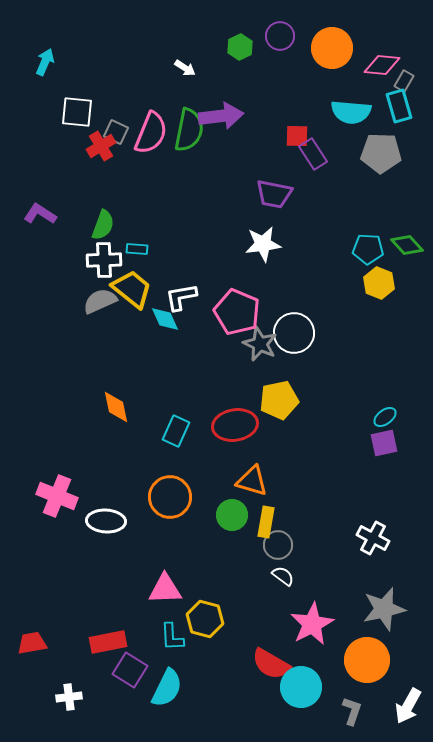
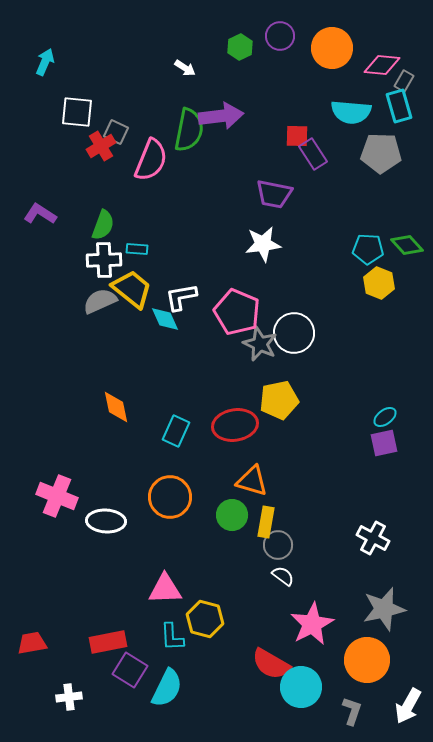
pink semicircle at (151, 133): moved 27 px down
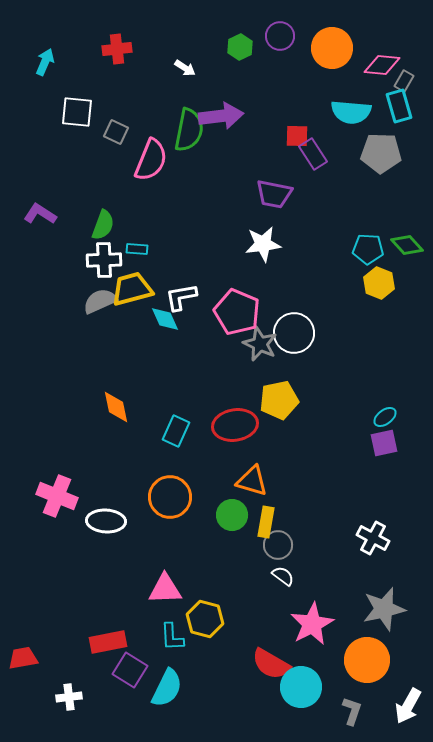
red cross at (101, 146): moved 16 px right, 97 px up; rotated 24 degrees clockwise
yellow trapezoid at (132, 289): rotated 54 degrees counterclockwise
red trapezoid at (32, 643): moved 9 px left, 15 px down
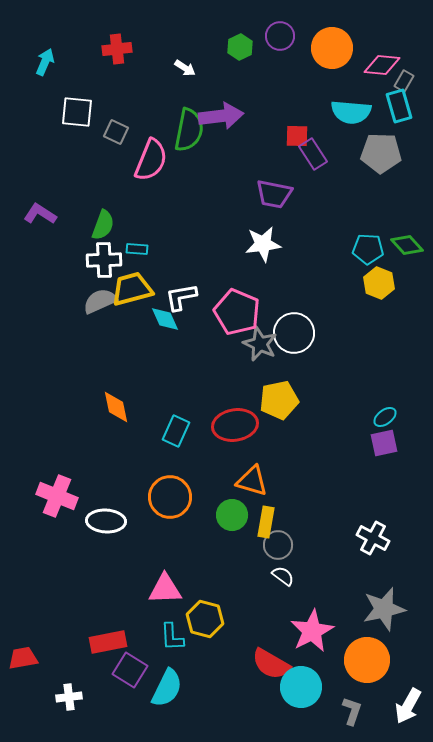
pink star at (312, 624): moved 7 px down
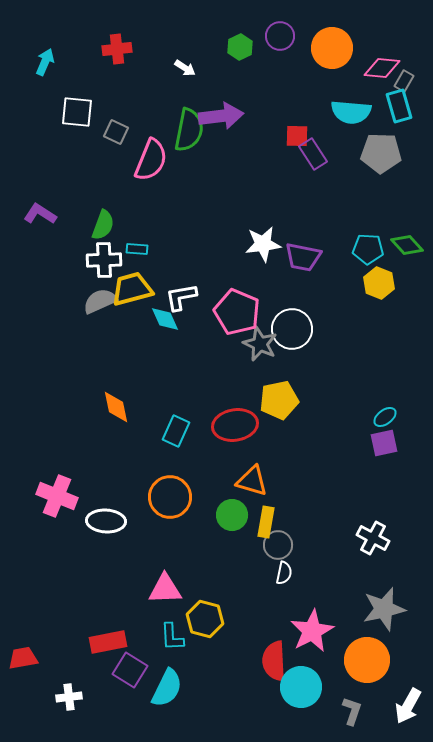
pink diamond at (382, 65): moved 3 px down
purple trapezoid at (274, 194): moved 29 px right, 63 px down
white circle at (294, 333): moved 2 px left, 4 px up
white semicircle at (283, 576): moved 1 px right, 3 px up; rotated 65 degrees clockwise
red semicircle at (271, 664): moved 3 px right, 3 px up; rotated 57 degrees clockwise
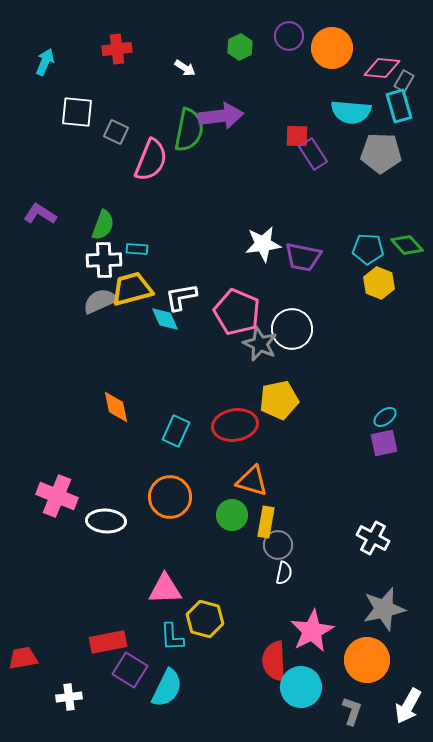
purple circle at (280, 36): moved 9 px right
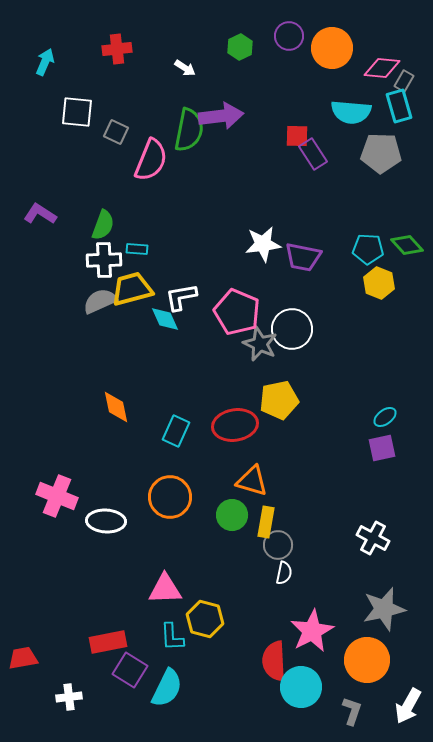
purple square at (384, 443): moved 2 px left, 5 px down
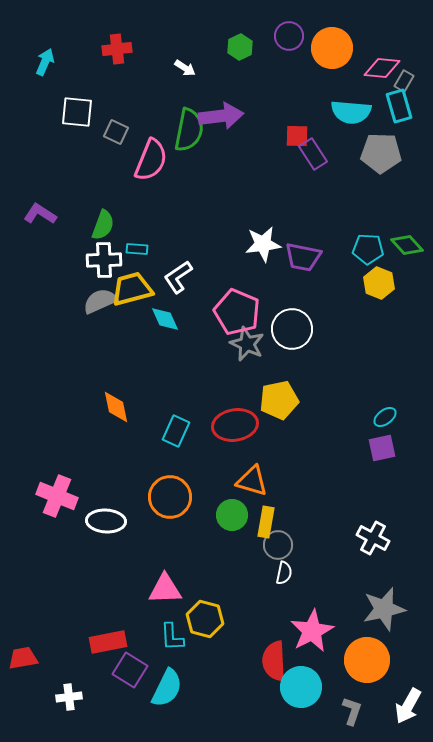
white L-shape at (181, 297): moved 3 px left, 20 px up; rotated 24 degrees counterclockwise
gray star at (260, 344): moved 13 px left
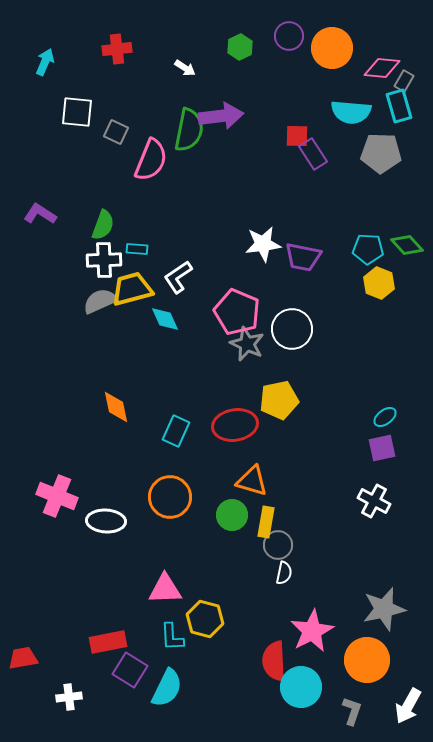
white cross at (373, 538): moved 1 px right, 37 px up
